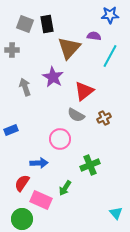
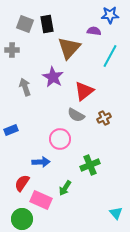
purple semicircle: moved 5 px up
blue arrow: moved 2 px right, 1 px up
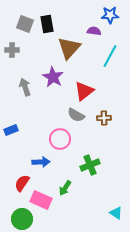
brown cross: rotated 24 degrees clockwise
cyan triangle: rotated 16 degrees counterclockwise
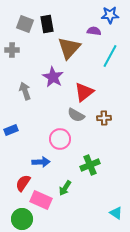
gray arrow: moved 4 px down
red triangle: moved 1 px down
red semicircle: moved 1 px right
